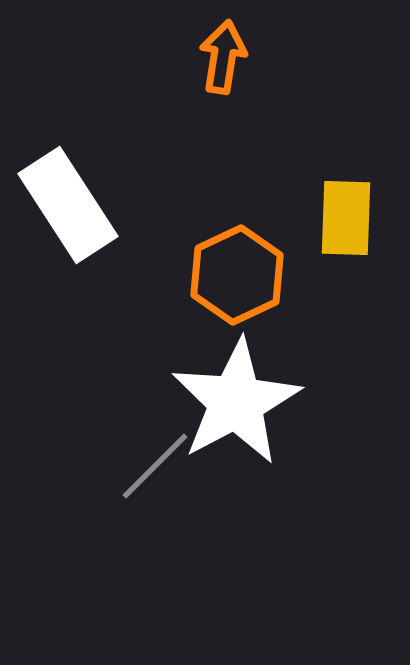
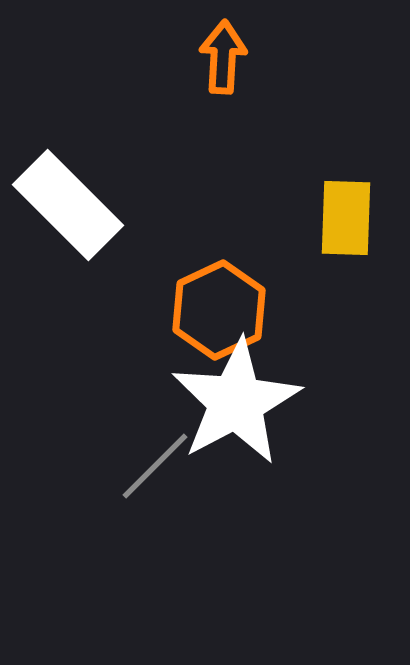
orange arrow: rotated 6 degrees counterclockwise
white rectangle: rotated 12 degrees counterclockwise
orange hexagon: moved 18 px left, 35 px down
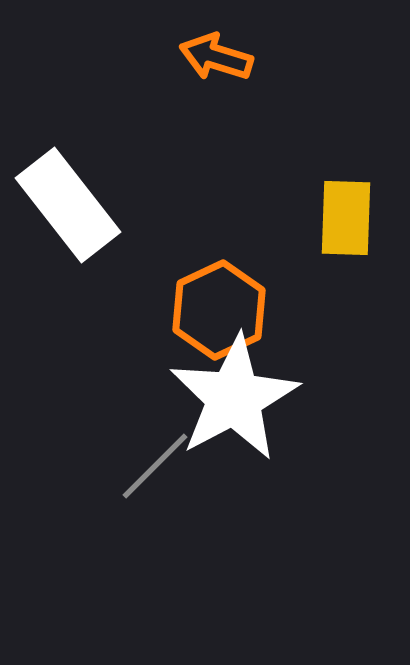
orange arrow: moved 7 px left; rotated 76 degrees counterclockwise
white rectangle: rotated 7 degrees clockwise
white star: moved 2 px left, 4 px up
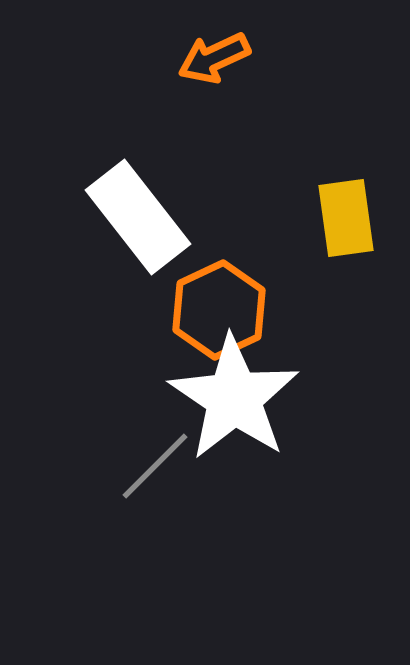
orange arrow: moved 2 px left, 1 px down; rotated 42 degrees counterclockwise
white rectangle: moved 70 px right, 12 px down
yellow rectangle: rotated 10 degrees counterclockwise
white star: rotated 10 degrees counterclockwise
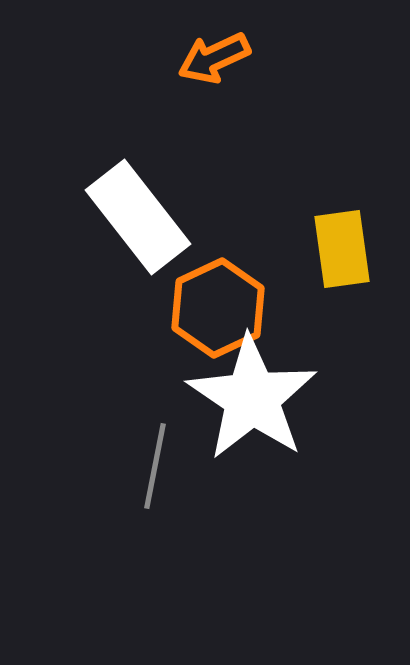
yellow rectangle: moved 4 px left, 31 px down
orange hexagon: moved 1 px left, 2 px up
white star: moved 18 px right
gray line: rotated 34 degrees counterclockwise
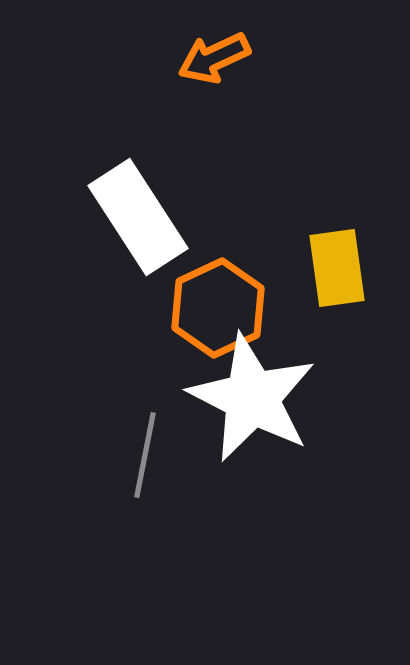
white rectangle: rotated 5 degrees clockwise
yellow rectangle: moved 5 px left, 19 px down
white star: rotated 7 degrees counterclockwise
gray line: moved 10 px left, 11 px up
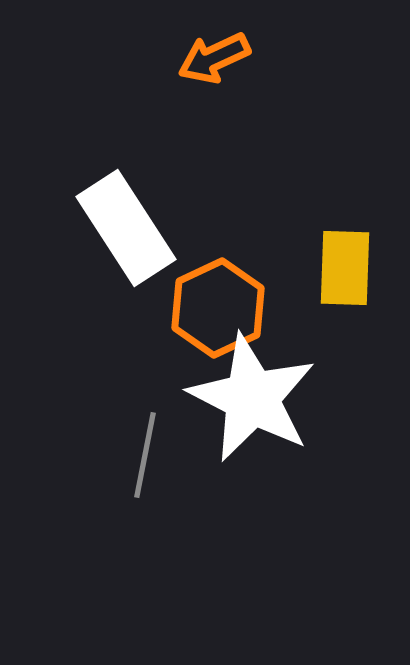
white rectangle: moved 12 px left, 11 px down
yellow rectangle: moved 8 px right; rotated 10 degrees clockwise
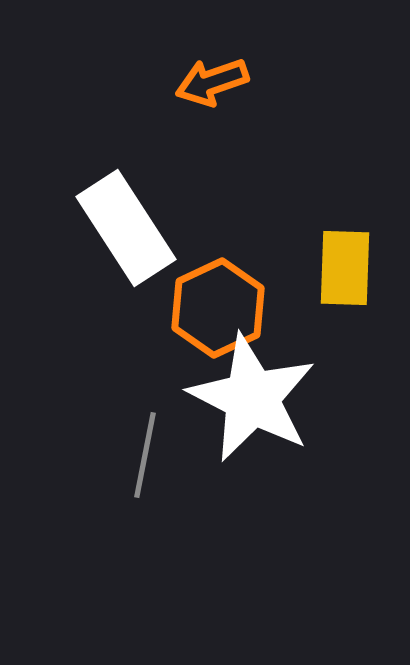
orange arrow: moved 2 px left, 24 px down; rotated 6 degrees clockwise
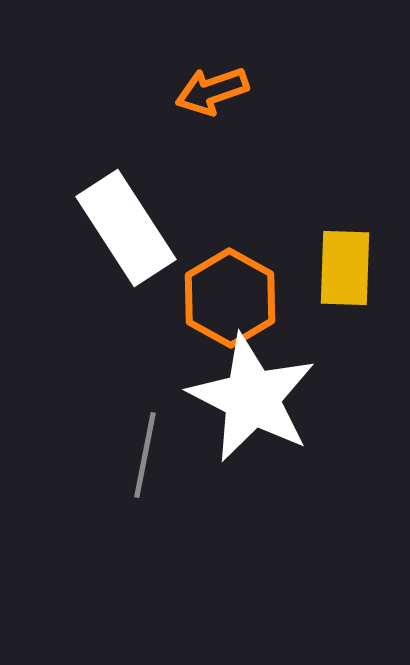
orange arrow: moved 9 px down
orange hexagon: moved 12 px right, 10 px up; rotated 6 degrees counterclockwise
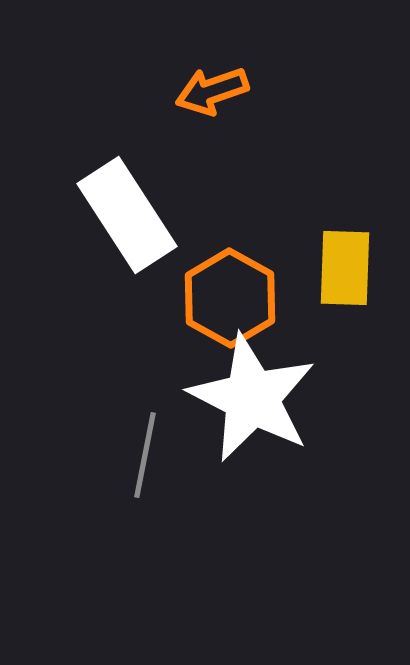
white rectangle: moved 1 px right, 13 px up
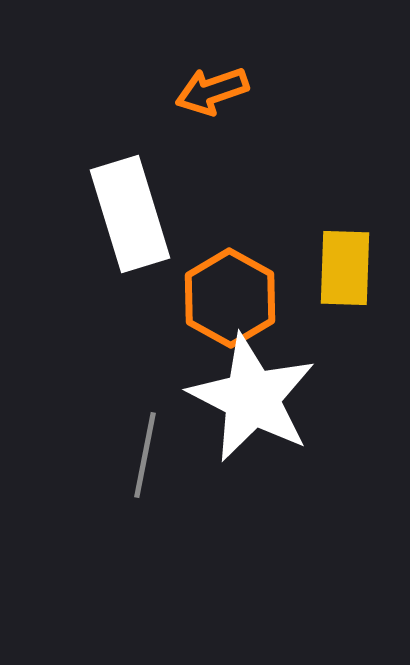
white rectangle: moved 3 px right, 1 px up; rotated 16 degrees clockwise
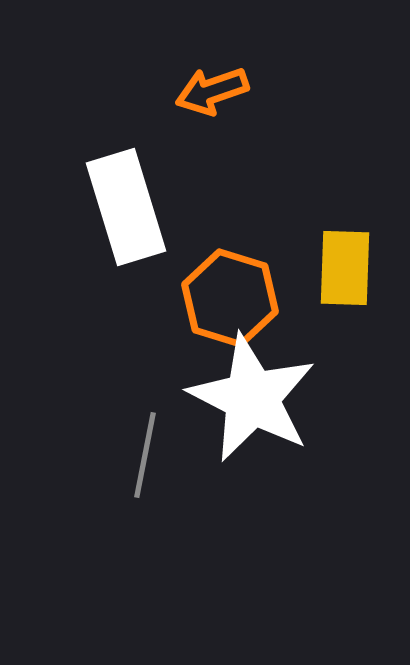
white rectangle: moved 4 px left, 7 px up
orange hexagon: rotated 12 degrees counterclockwise
